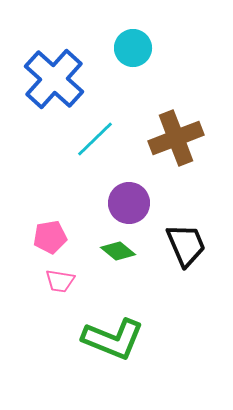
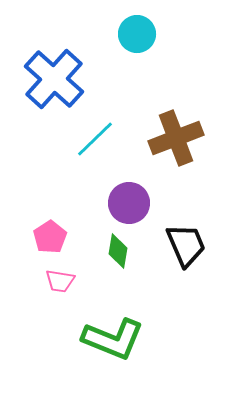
cyan circle: moved 4 px right, 14 px up
pink pentagon: rotated 24 degrees counterclockwise
green diamond: rotated 60 degrees clockwise
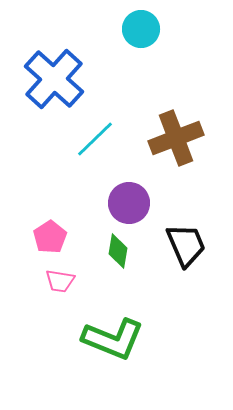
cyan circle: moved 4 px right, 5 px up
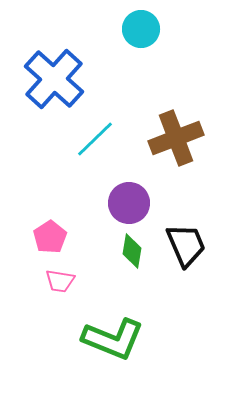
green diamond: moved 14 px right
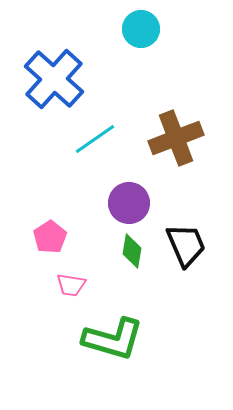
cyan line: rotated 9 degrees clockwise
pink trapezoid: moved 11 px right, 4 px down
green L-shape: rotated 6 degrees counterclockwise
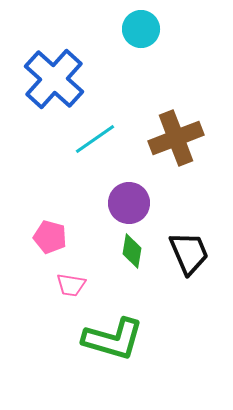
pink pentagon: rotated 24 degrees counterclockwise
black trapezoid: moved 3 px right, 8 px down
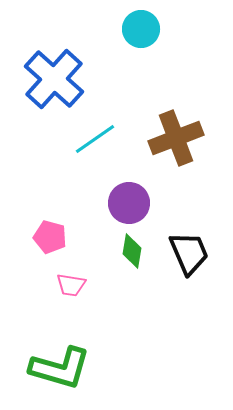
green L-shape: moved 53 px left, 29 px down
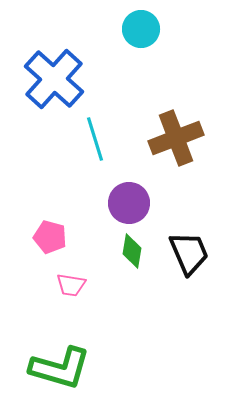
cyan line: rotated 72 degrees counterclockwise
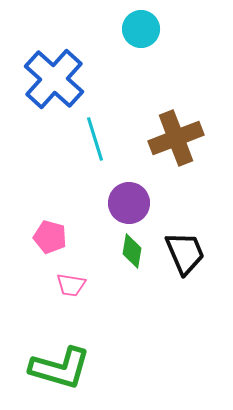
black trapezoid: moved 4 px left
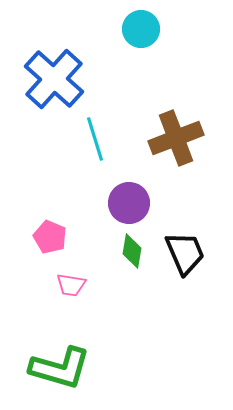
pink pentagon: rotated 8 degrees clockwise
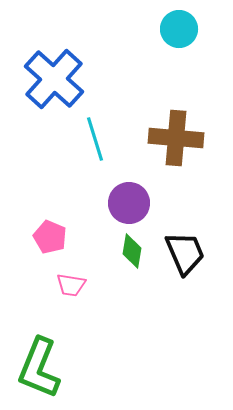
cyan circle: moved 38 px right
brown cross: rotated 26 degrees clockwise
green L-shape: moved 21 px left; rotated 96 degrees clockwise
